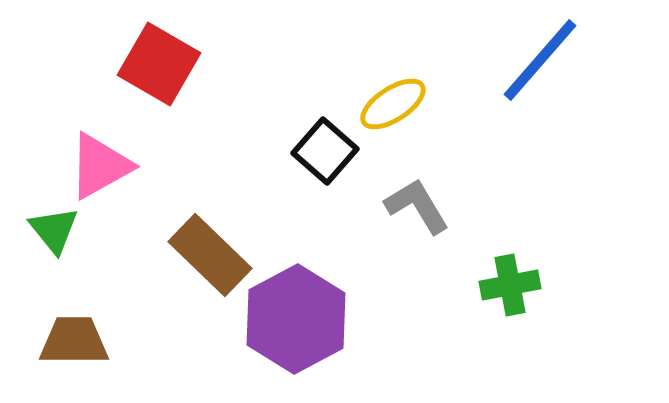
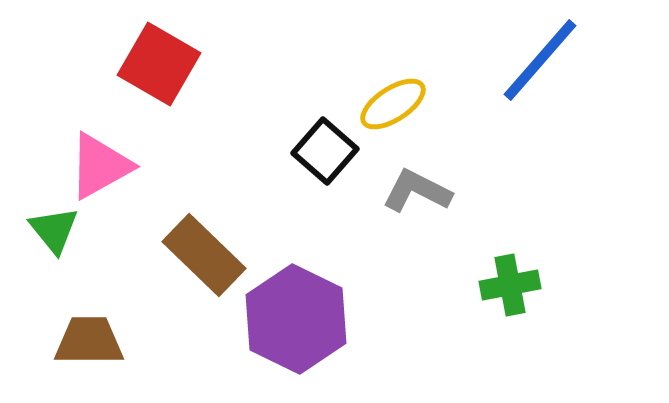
gray L-shape: moved 15 px up; rotated 32 degrees counterclockwise
brown rectangle: moved 6 px left
purple hexagon: rotated 6 degrees counterclockwise
brown trapezoid: moved 15 px right
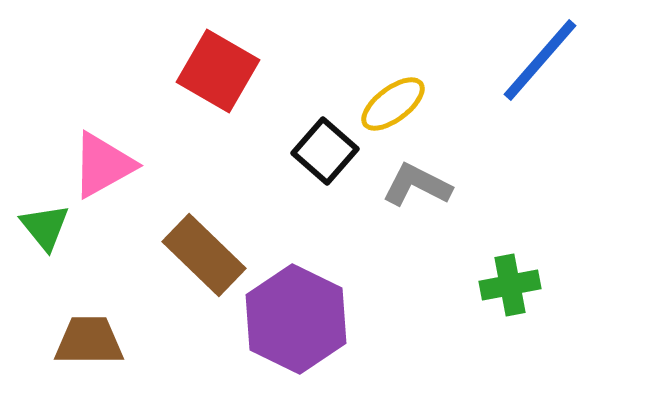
red square: moved 59 px right, 7 px down
yellow ellipse: rotated 4 degrees counterclockwise
pink triangle: moved 3 px right, 1 px up
gray L-shape: moved 6 px up
green triangle: moved 9 px left, 3 px up
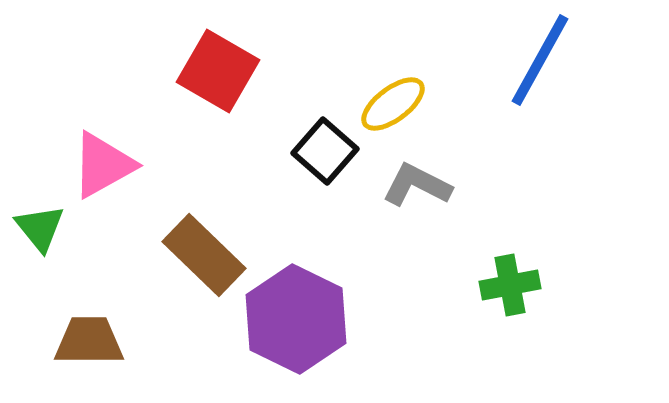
blue line: rotated 12 degrees counterclockwise
green triangle: moved 5 px left, 1 px down
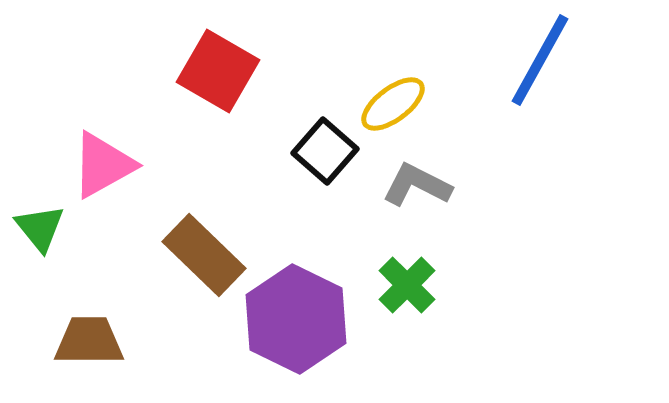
green cross: moved 103 px left; rotated 34 degrees counterclockwise
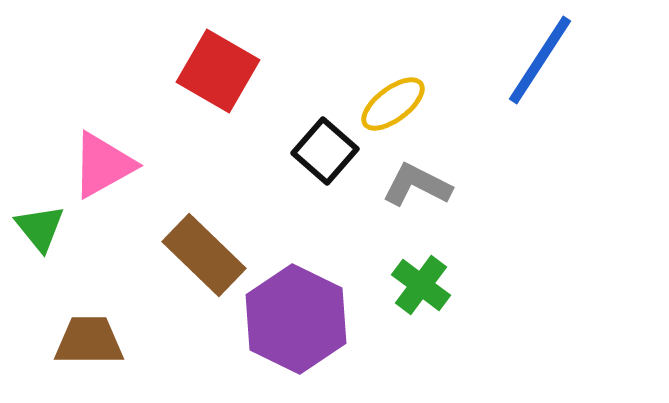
blue line: rotated 4 degrees clockwise
green cross: moved 14 px right; rotated 8 degrees counterclockwise
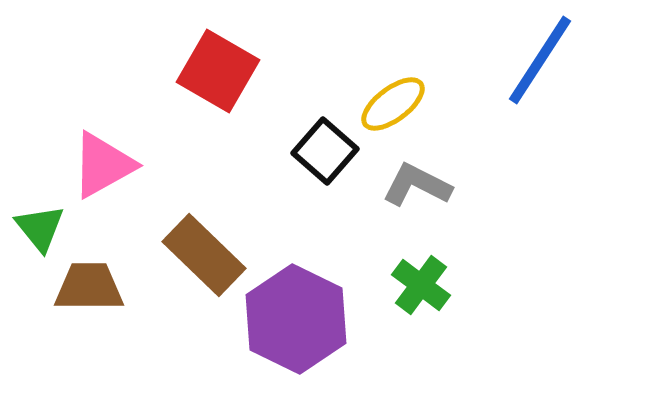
brown trapezoid: moved 54 px up
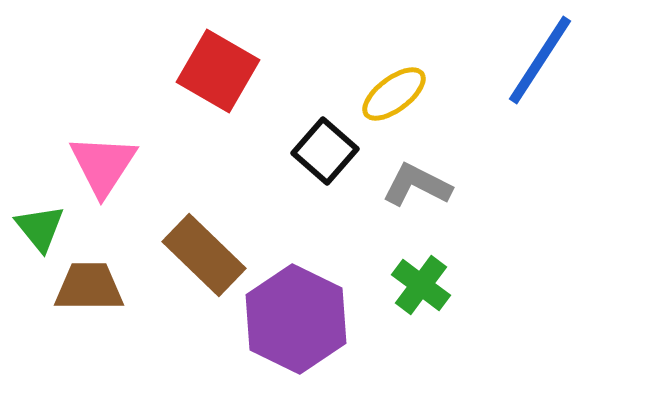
yellow ellipse: moved 1 px right, 10 px up
pink triangle: rotated 28 degrees counterclockwise
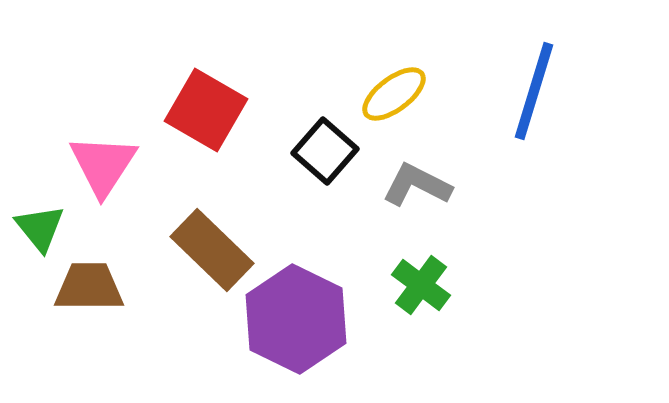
blue line: moved 6 px left, 31 px down; rotated 16 degrees counterclockwise
red square: moved 12 px left, 39 px down
brown rectangle: moved 8 px right, 5 px up
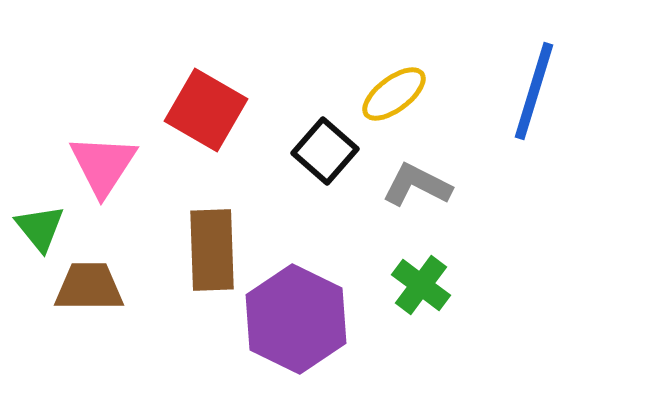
brown rectangle: rotated 44 degrees clockwise
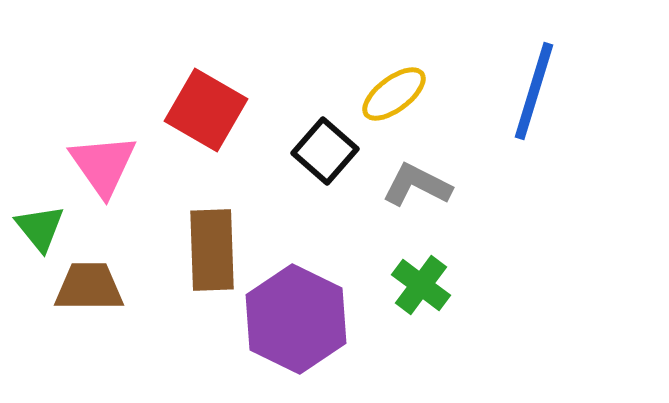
pink triangle: rotated 8 degrees counterclockwise
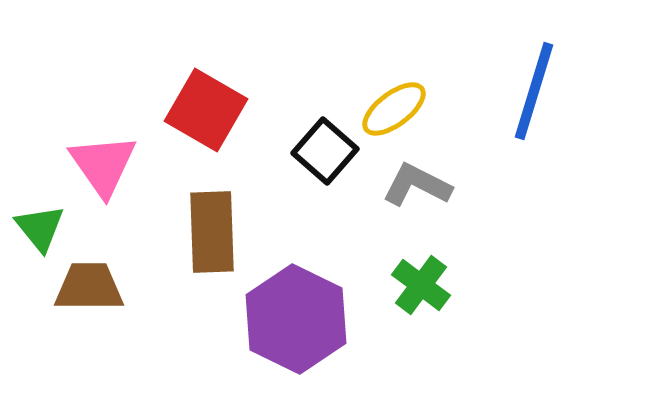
yellow ellipse: moved 15 px down
brown rectangle: moved 18 px up
